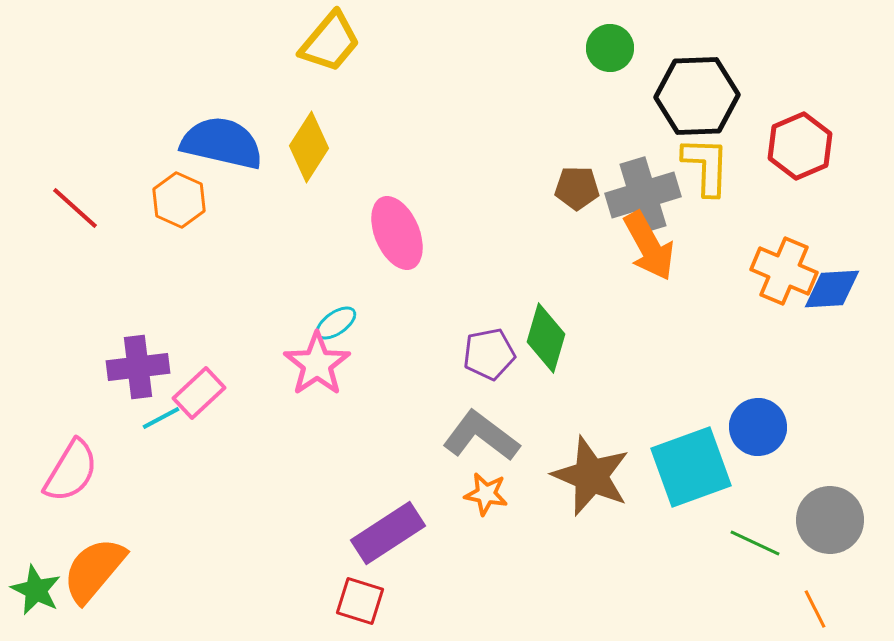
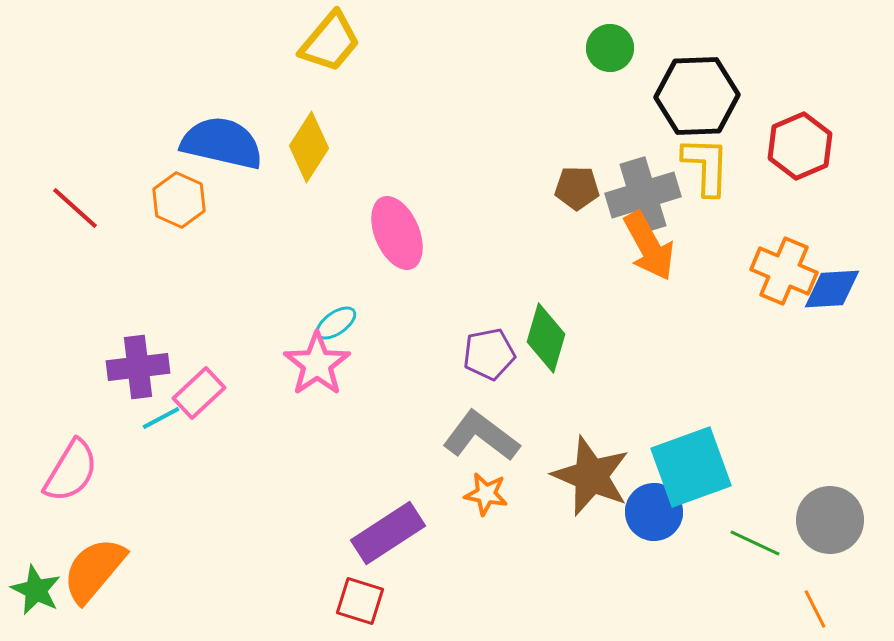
blue circle: moved 104 px left, 85 px down
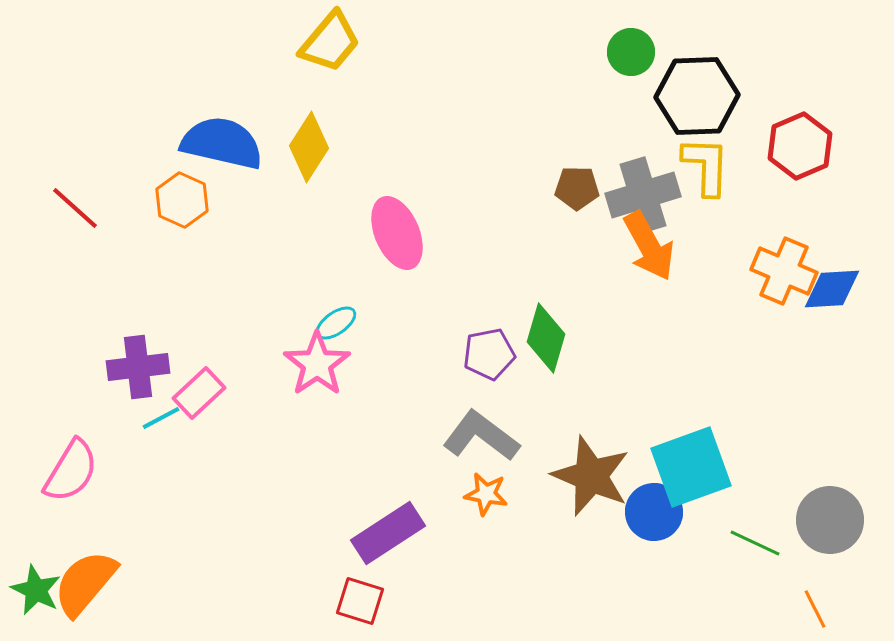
green circle: moved 21 px right, 4 px down
orange hexagon: moved 3 px right
orange semicircle: moved 9 px left, 13 px down
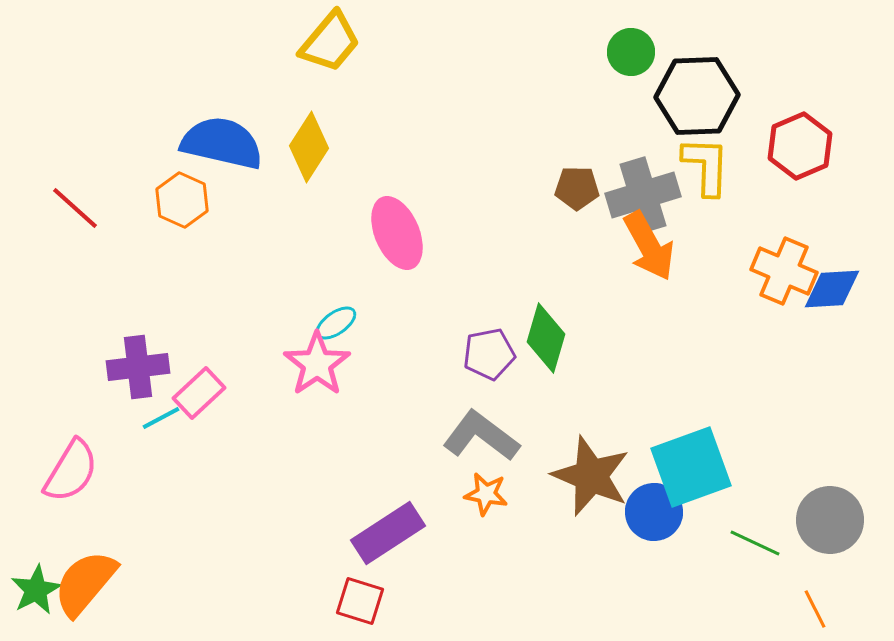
green star: rotated 18 degrees clockwise
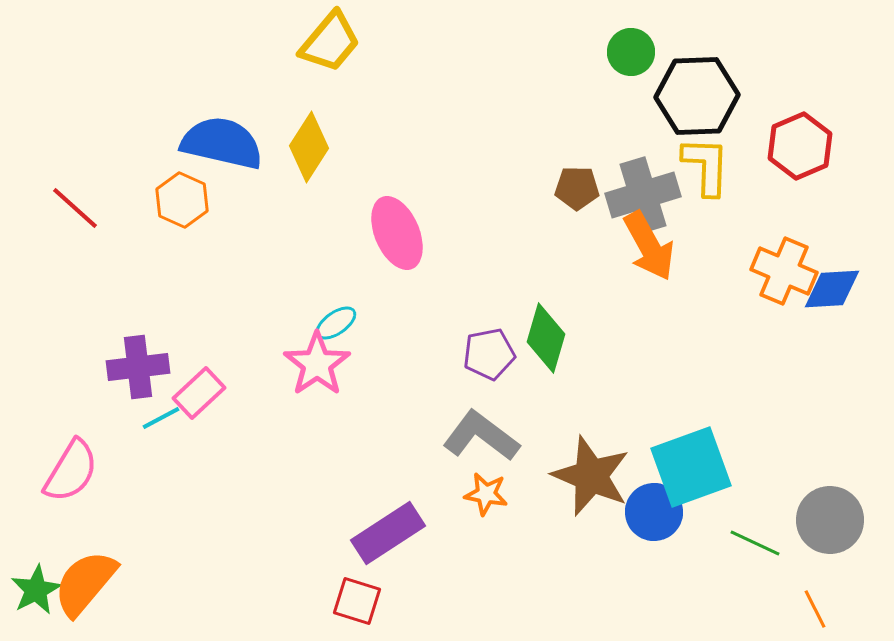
red square: moved 3 px left
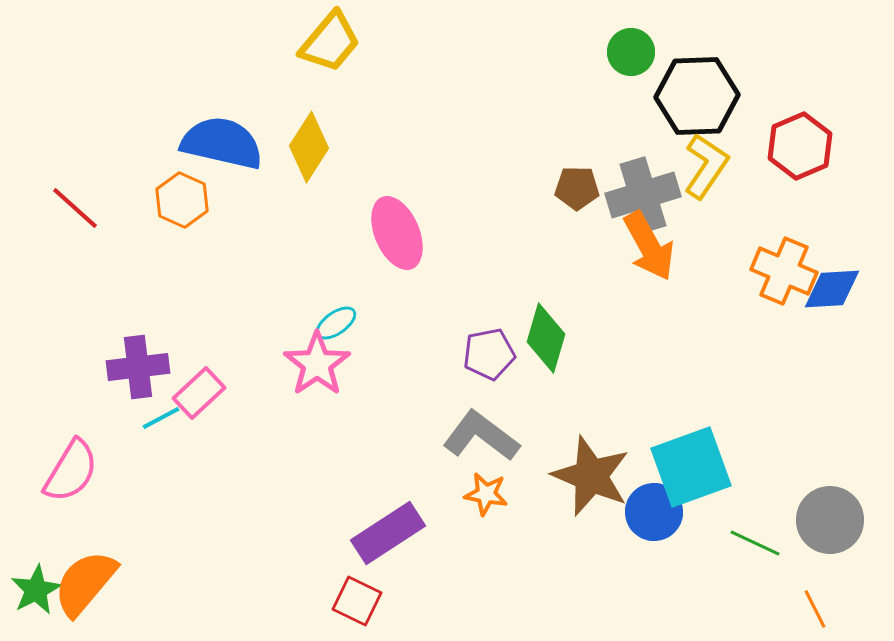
yellow L-shape: rotated 32 degrees clockwise
red square: rotated 9 degrees clockwise
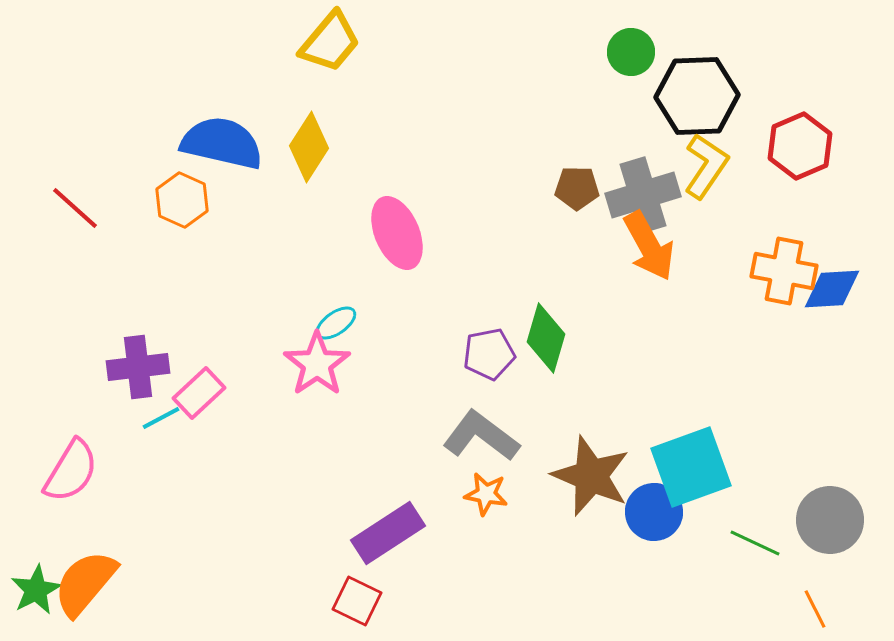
orange cross: rotated 12 degrees counterclockwise
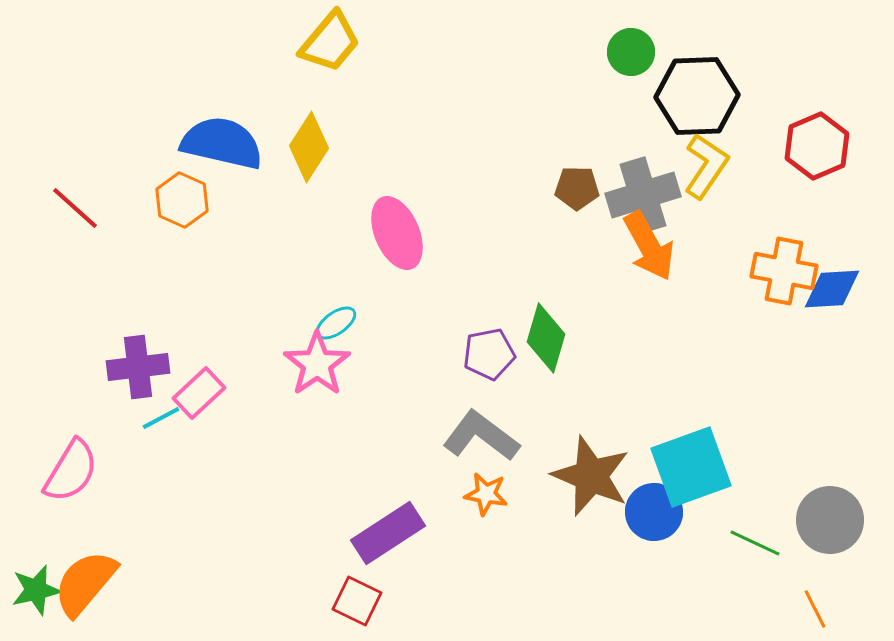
red hexagon: moved 17 px right
green star: rotated 15 degrees clockwise
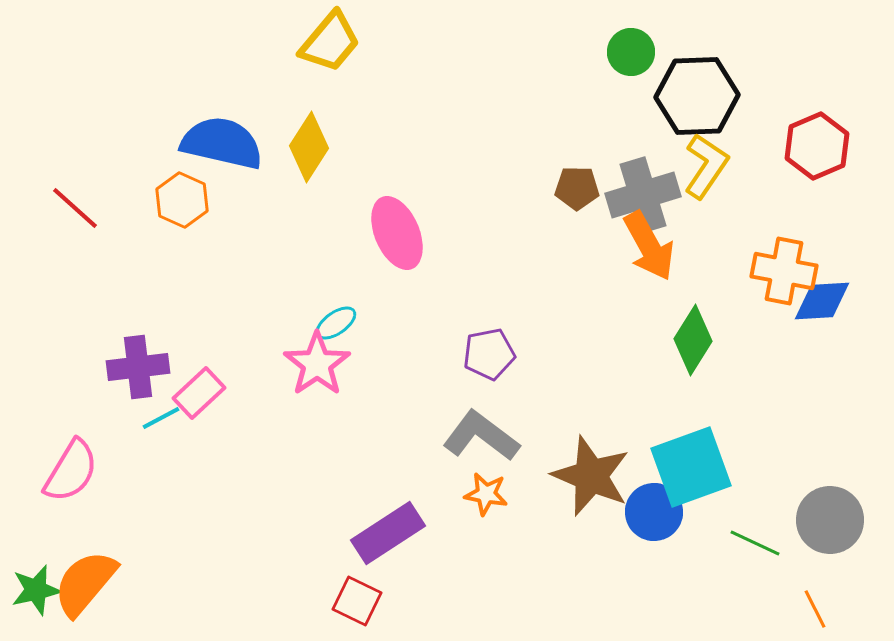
blue diamond: moved 10 px left, 12 px down
green diamond: moved 147 px right, 2 px down; rotated 16 degrees clockwise
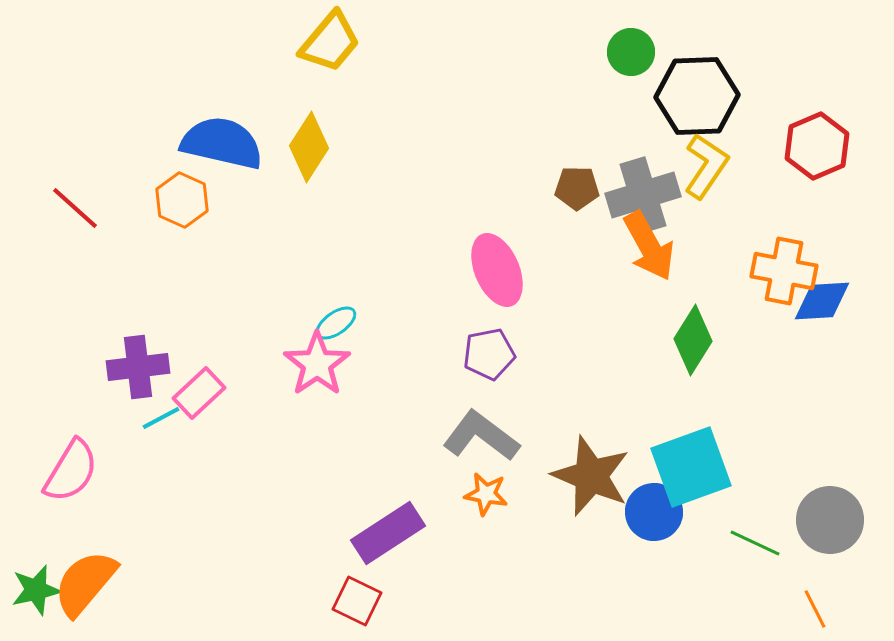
pink ellipse: moved 100 px right, 37 px down
